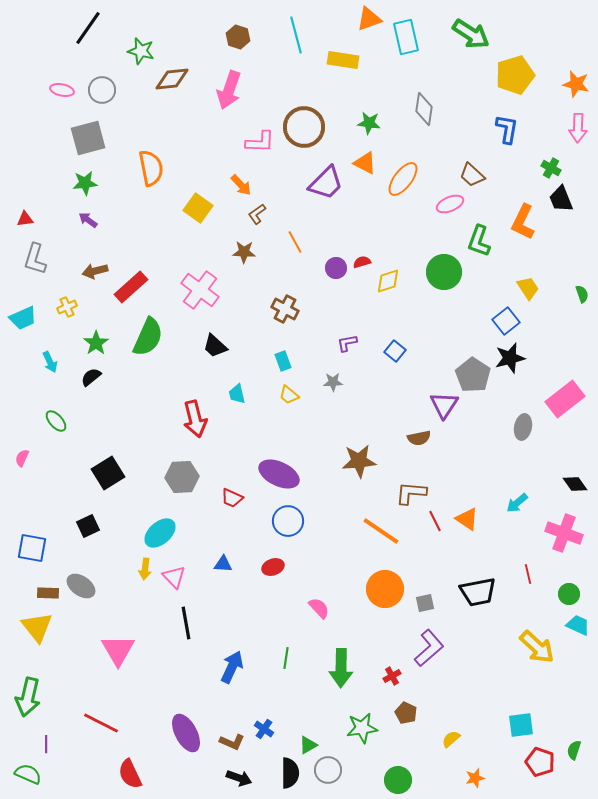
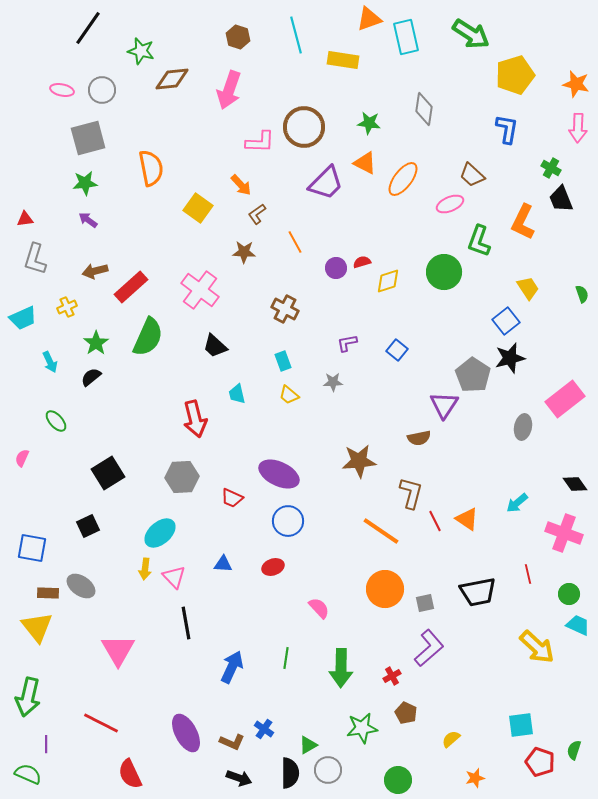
blue square at (395, 351): moved 2 px right, 1 px up
brown L-shape at (411, 493): rotated 100 degrees clockwise
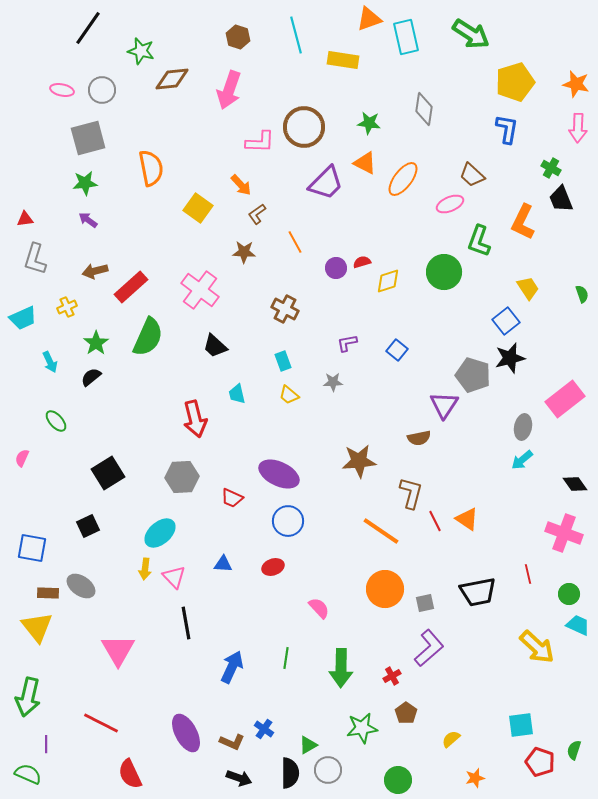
yellow pentagon at (515, 75): moved 7 px down
gray pentagon at (473, 375): rotated 16 degrees counterclockwise
cyan arrow at (517, 503): moved 5 px right, 43 px up
brown pentagon at (406, 713): rotated 10 degrees clockwise
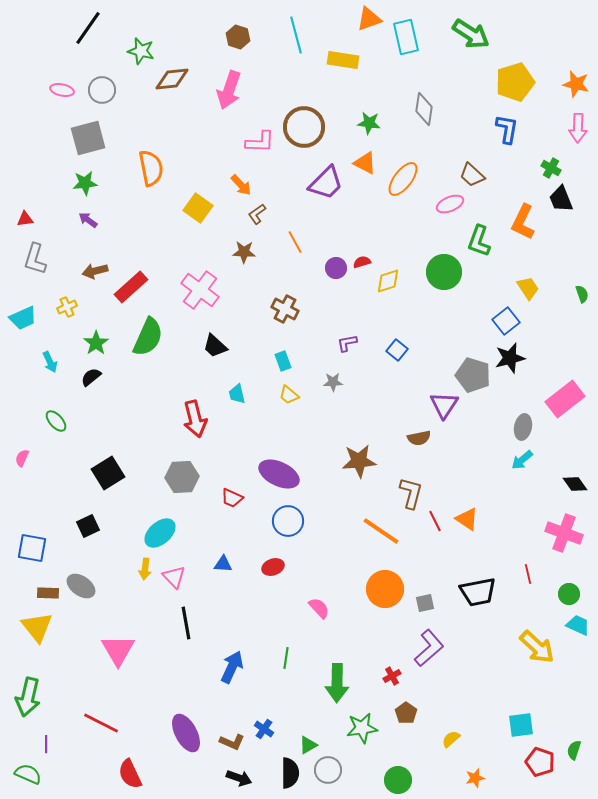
green arrow at (341, 668): moved 4 px left, 15 px down
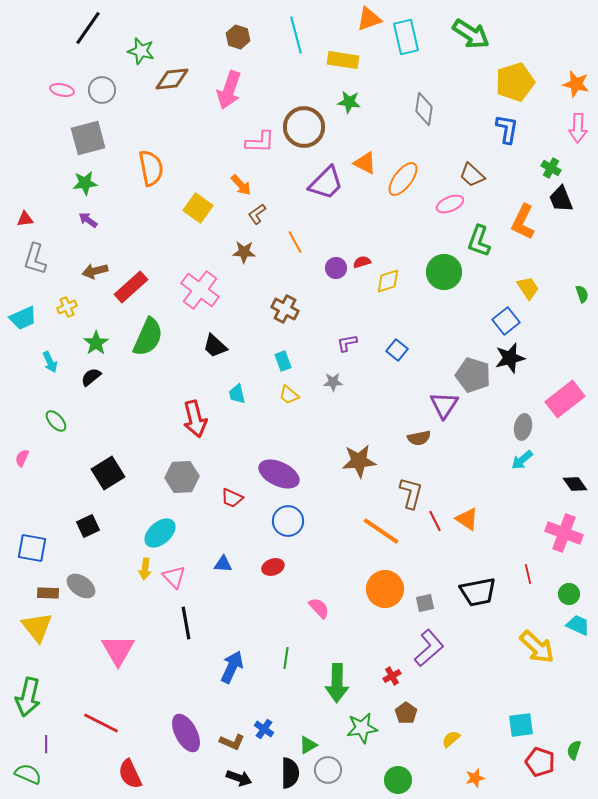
green star at (369, 123): moved 20 px left, 21 px up
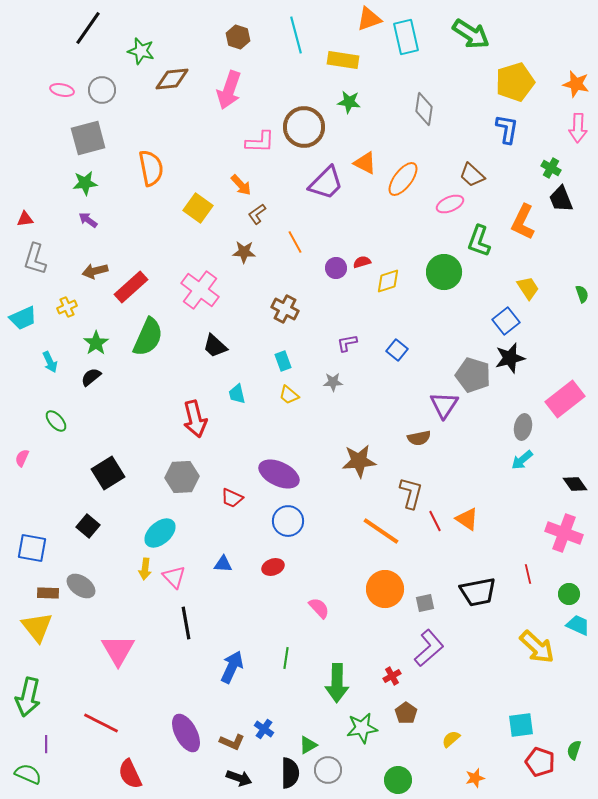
black square at (88, 526): rotated 25 degrees counterclockwise
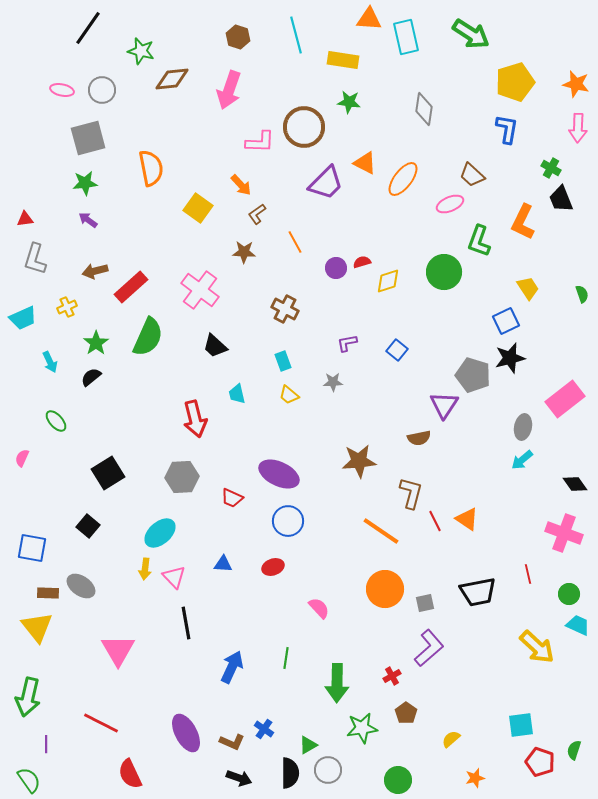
orange triangle at (369, 19): rotated 24 degrees clockwise
blue square at (506, 321): rotated 12 degrees clockwise
green semicircle at (28, 774): moved 1 px right, 6 px down; rotated 32 degrees clockwise
